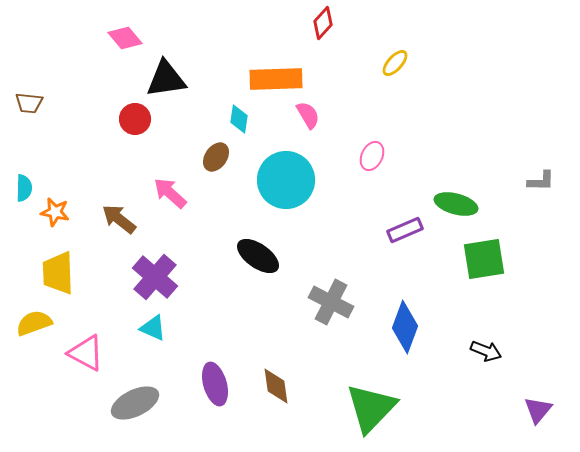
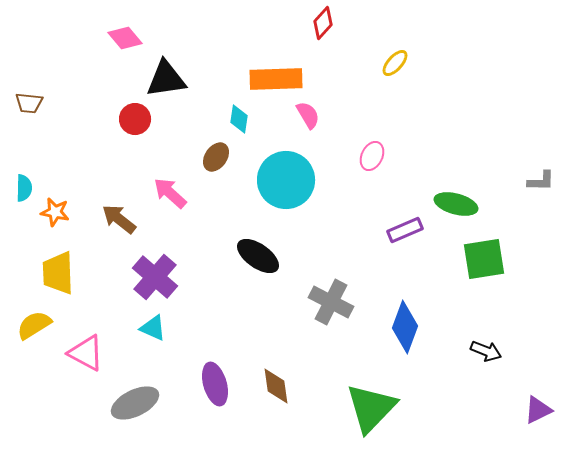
yellow semicircle: moved 2 px down; rotated 12 degrees counterclockwise
purple triangle: rotated 24 degrees clockwise
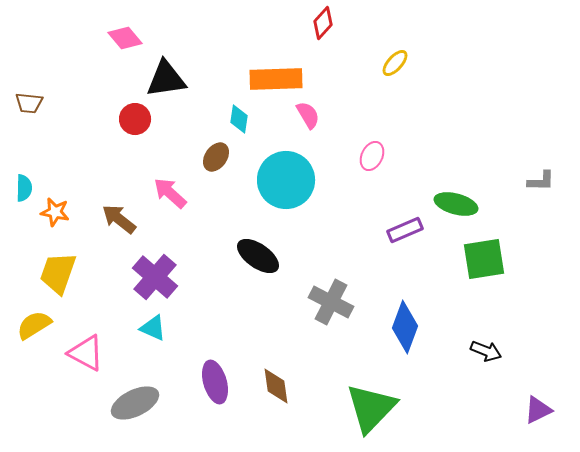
yellow trapezoid: rotated 21 degrees clockwise
purple ellipse: moved 2 px up
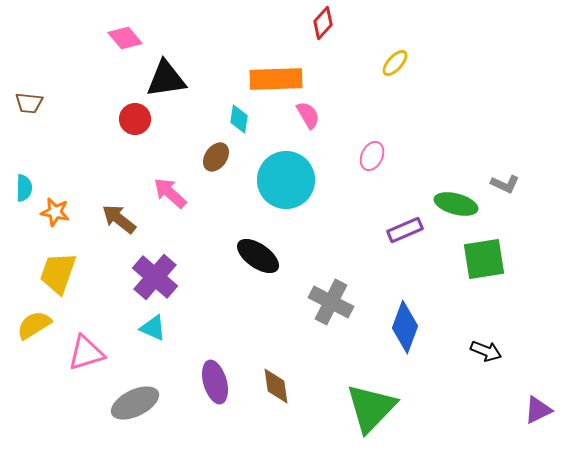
gray L-shape: moved 36 px left, 3 px down; rotated 24 degrees clockwise
pink triangle: rotated 45 degrees counterclockwise
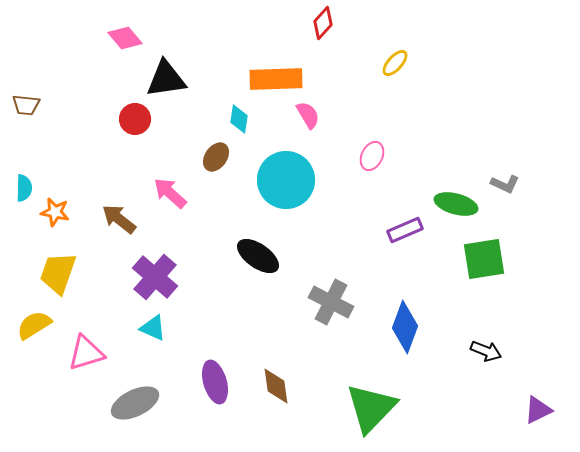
brown trapezoid: moved 3 px left, 2 px down
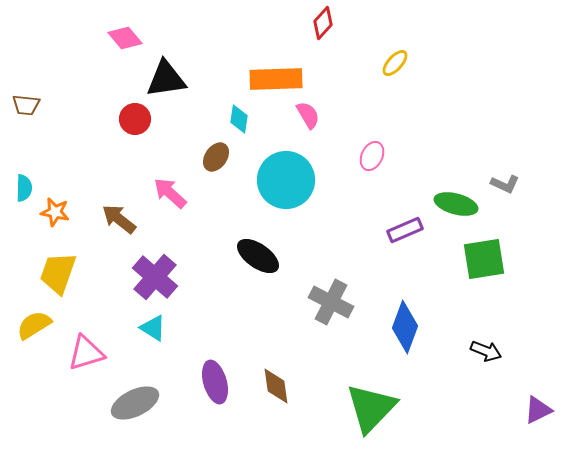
cyan triangle: rotated 8 degrees clockwise
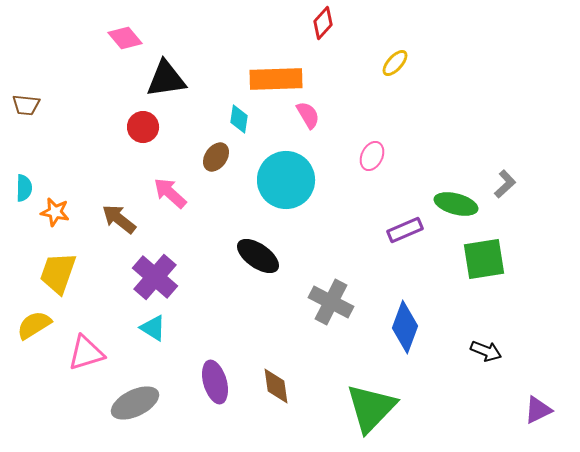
red circle: moved 8 px right, 8 px down
gray L-shape: rotated 68 degrees counterclockwise
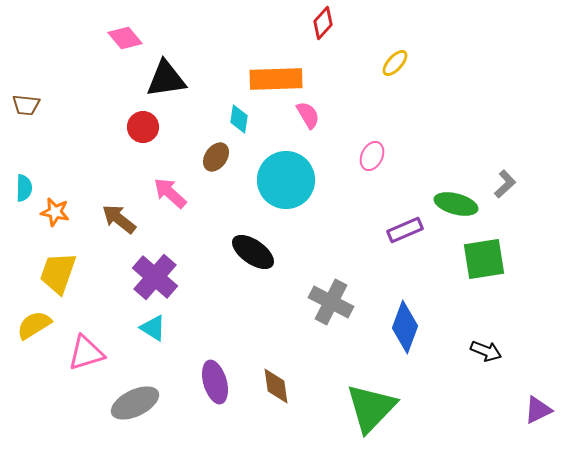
black ellipse: moved 5 px left, 4 px up
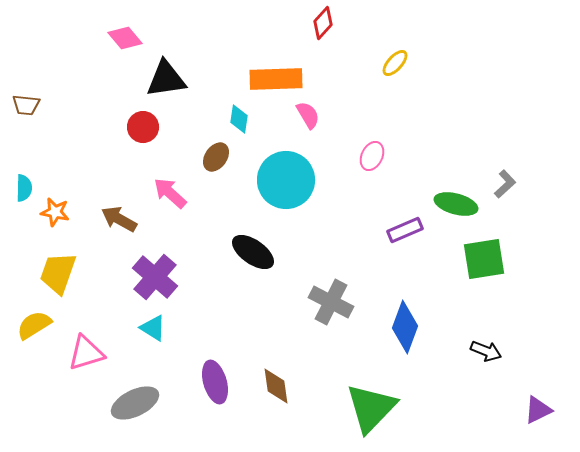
brown arrow: rotated 9 degrees counterclockwise
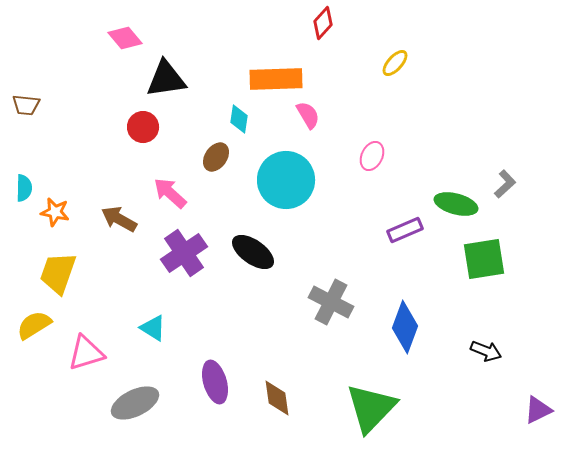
purple cross: moved 29 px right, 24 px up; rotated 15 degrees clockwise
brown diamond: moved 1 px right, 12 px down
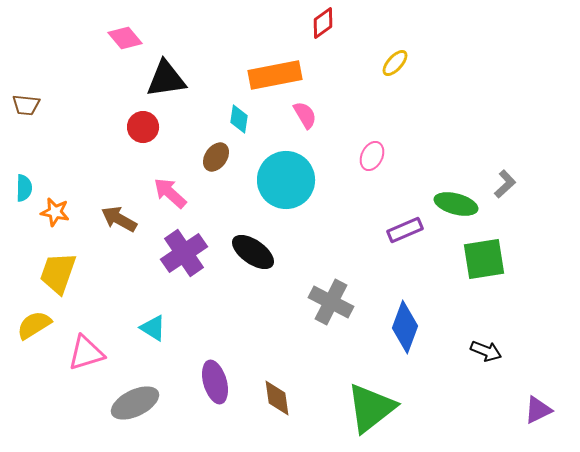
red diamond: rotated 12 degrees clockwise
orange rectangle: moved 1 px left, 4 px up; rotated 9 degrees counterclockwise
pink semicircle: moved 3 px left
green triangle: rotated 8 degrees clockwise
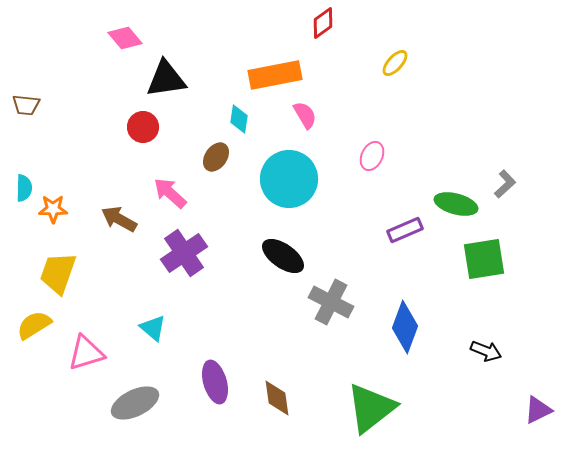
cyan circle: moved 3 px right, 1 px up
orange star: moved 2 px left, 3 px up; rotated 12 degrees counterclockwise
black ellipse: moved 30 px right, 4 px down
cyan triangle: rotated 8 degrees clockwise
